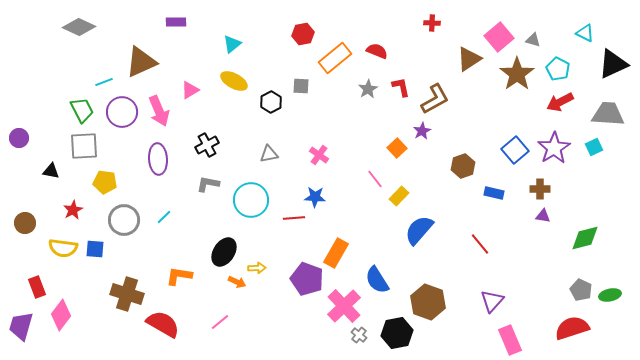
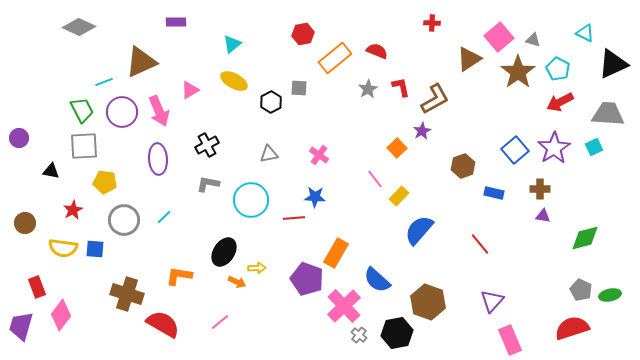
brown star at (517, 74): moved 1 px right, 2 px up
gray square at (301, 86): moved 2 px left, 2 px down
blue semicircle at (377, 280): rotated 16 degrees counterclockwise
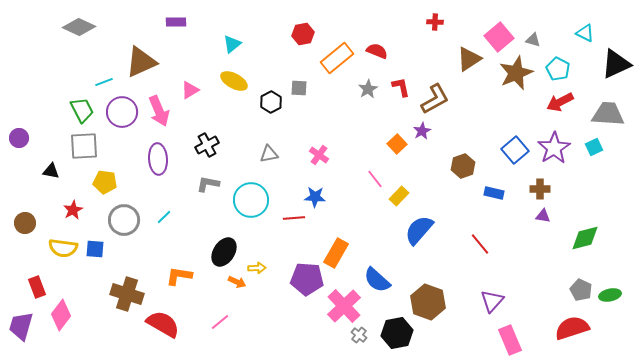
red cross at (432, 23): moved 3 px right, 1 px up
orange rectangle at (335, 58): moved 2 px right
black triangle at (613, 64): moved 3 px right
brown star at (518, 72): moved 2 px left, 1 px down; rotated 12 degrees clockwise
orange square at (397, 148): moved 4 px up
purple pentagon at (307, 279): rotated 16 degrees counterclockwise
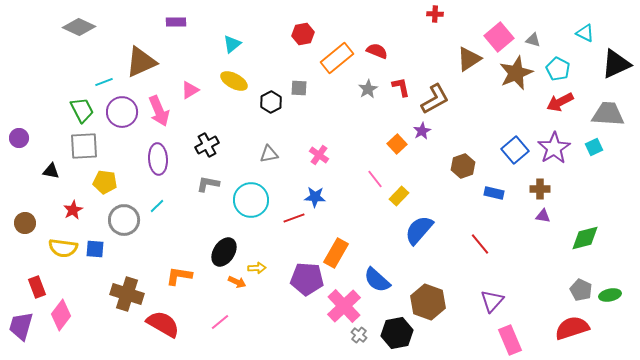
red cross at (435, 22): moved 8 px up
cyan line at (164, 217): moved 7 px left, 11 px up
red line at (294, 218): rotated 15 degrees counterclockwise
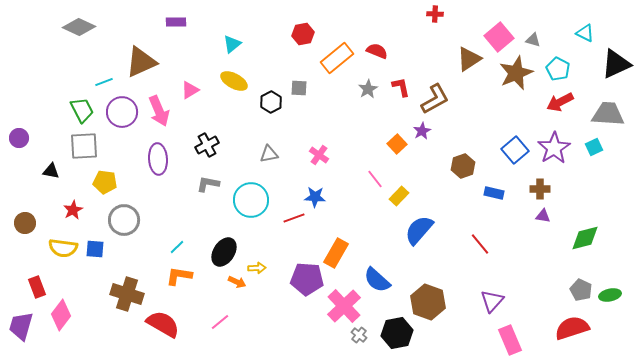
cyan line at (157, 206): moved 20 px right, 41 px down
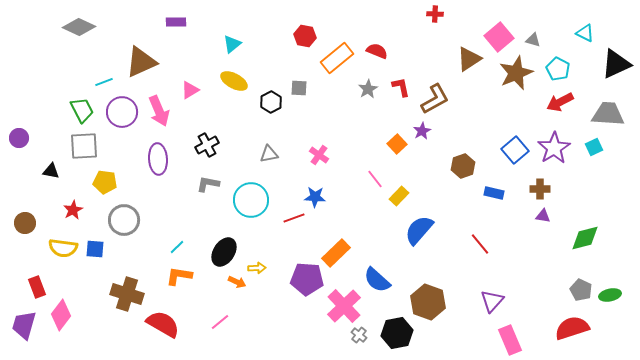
red hexagon at (303, 34): moved 2 px right, 2 px down; rotated 20 degrees clockwise
orange rectangle at (336, 253): rotated 16 degrees clockwise
purple trapezoid at (21, 326): moved 3 px right, 1 px up
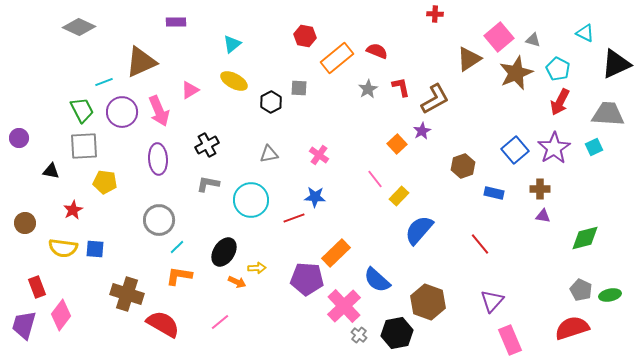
red arrow at (560, 102): rotated 36 degrees counterclockwise
gray circle at (124, 220): moved 35 px right
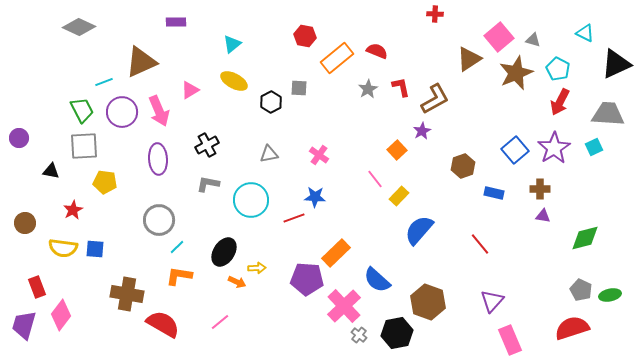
orange square at (397, 144): moved 6 px down
brown cross at (127, 294): rotated 8 degrees counterclockwise
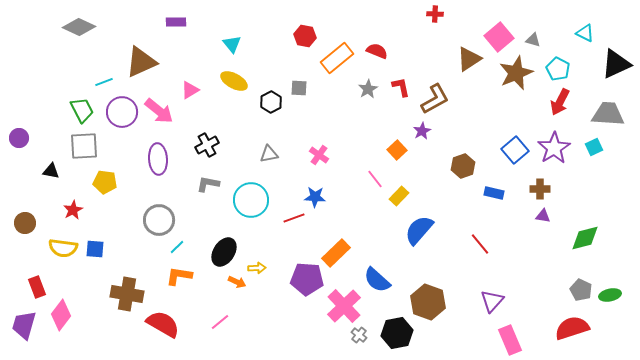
cyan triangle at (232, 44): rotated 30 degrees counterclockwise
pink arrow at (159, 111): rotated 28 degrees counterclockwise
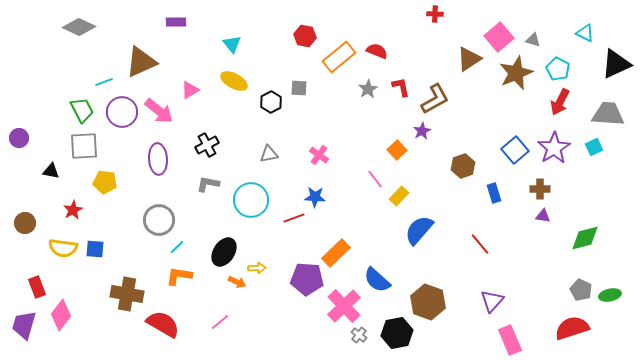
orange rectangle at (337, 58): moved 2 px right, 1 px up
blue rectangle at (494, 193): rotated 60 degrees clockwise
